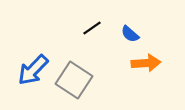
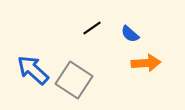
blue arrow: rotated 88 degrees clockwise
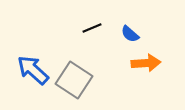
black line: rotated 12 degrees clockwise
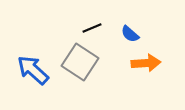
gray square: moved 6 px right, 18 px up
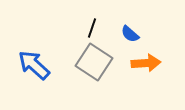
black line: rotated 48 degrees counterclockwise
gray square: moved 14 px right
blue arrow: moved 1 px right, 5 px up
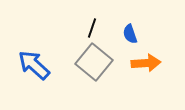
blue semicircle: rotated 30 degrees clockwise
gray square: rotated 6 degrees clockwise
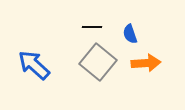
black line: moved 1 px up; rotated 72 degrees clockwise
gray square: moved 4 px right
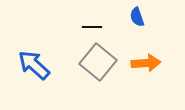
blue semicircle: moved 7 px right, 17 px up
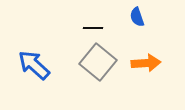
black line: moved 1 px right, 1 px down
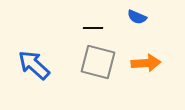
blue semicircle: rotated 48 degrees counterclockwise
gray square: rotated 24 degrees counterclockwise
